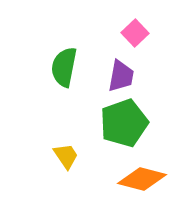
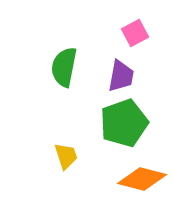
pink square: rotated 16 degrees clockwise
yellow trapezoid: rotated 16 degrees clockwise
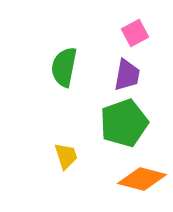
purple trapezoid: moved 6 px right, 1 px up
